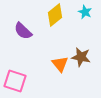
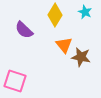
yellow diamond: rotated 20 degrees counterclockwise
purple semicircle: moved 1 px right, 1 px up
orange triangle: moved 4 px right, 19 px up
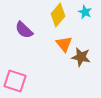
yellow diamond: moved 3 px right; rotated 10 degrees clockwise
orange triangle: moved 1 px up
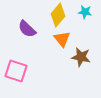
cyan star: rotated 16 degrees counterclockwise
purple semicircle: moved 3 px right, 1 px up
orange triangle: moved 2 px left, 5 px up
pink square: moved 1 px right, 10 px up
